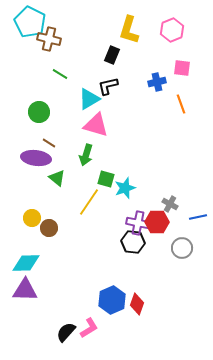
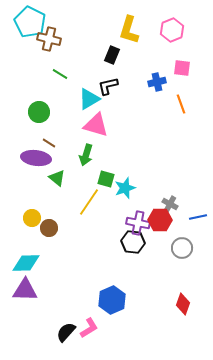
red hexagon: moved 3 px right, 2 px up
red diamond: moved 46 px right
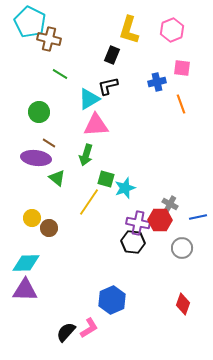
pink triangle: rotated 20 degrees counterclockwise
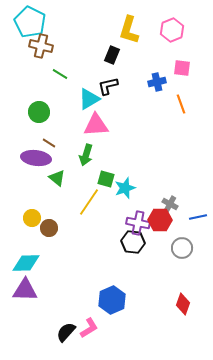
brown cross: moved 8 px left, 7 px down
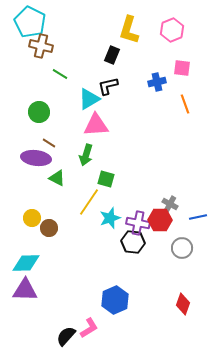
orange line: moved 4 px right
green triangle: rotated 12 degrees counterclockwise
cyan star: moved 15 px left, 30 px down
blue hexagon: moved 3 px right
black semicircle: moved 4 px down
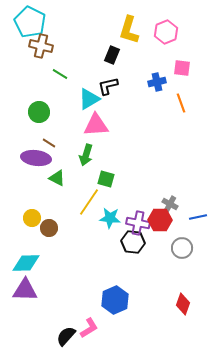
pink hexagon: moved 6 px left, 2 px down
orange line: moved 4 px left, 1 px up
cyan star: rotated 25 degrees clockwise
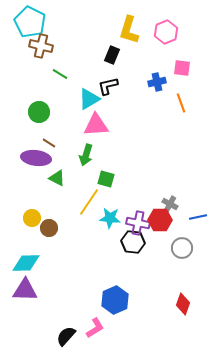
pink L-shape: moved 6 px right
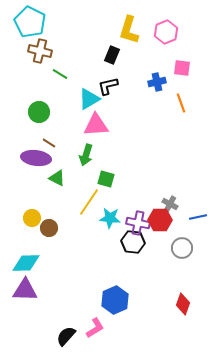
brown cross: moved 1 px left, 5 px down
